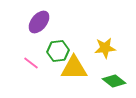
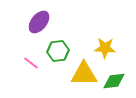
yellow star: rotated 10 degrees clockwise
yellow triangle: moved 10 px right, 6 px down
green diamond: rotated 45 degrees counterclockwise
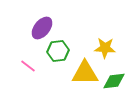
purple ellipse: moved 3 px right, 6 px down
pink line: moved 3 px left, 3 px down
yellow triangle: moved 1 px right, 1 px up
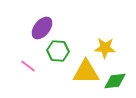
green hexagon: rotated 10 degrees clockwise
yellow triangle: moved 1 px right, 1 px up
green diamond: moved 1 px right
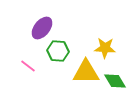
green diamond: rotated 65 degrees clockwise
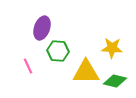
purple ellipse: rotated 20 degrees counterclockwise
yellow star: moved 7 px right
pink line: rotated 28 degrees clockwise
green diamond: rotated 45 degrees counterclockwise
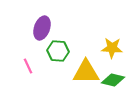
green diamond: moved 2 px left, 1 px up
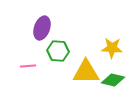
pink line: rotated 70 degrees counterclockwise
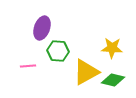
yellow triangle: rotated 28 degrees counterclockwise
